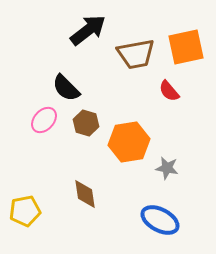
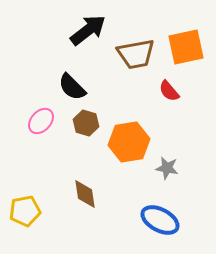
black semicircle: moved 6 px right, 1 px up
pink ellipse: moved 3 px left, 1 px down
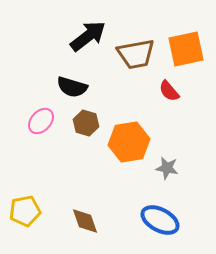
black arrow: moved 6 px down
orange square: moved 2 px down
black semicircle: rotated 28 degrees counterclockwise
brown diamond: moved 27 px down; rotated 12 degrees counterclockwise
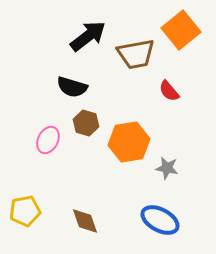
orange square: moved 5 px left, 19 px up; rotated 27 degrees counterclockwise
pink ellipse: moved 7 px right, 19 px down; rotated 16 degrees counterclockwise
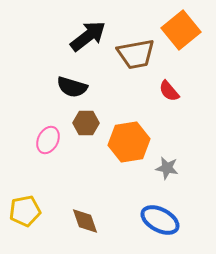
brown hexagon: rotated 15 degrees counterclockwise
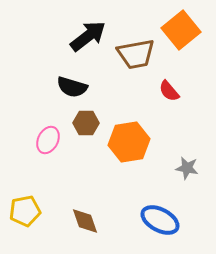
gray star: moved 20 px right
